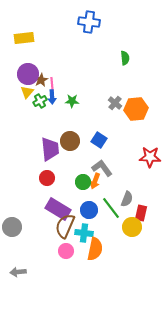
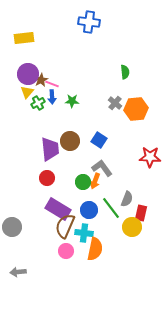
green semicircle: moved 14 px down
pink line: rotated 64 degrees counterclockwise
green cross: moved 2 px left, 2 px down
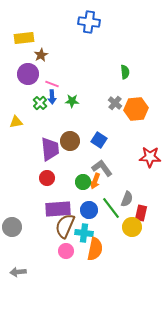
brown star: moved 25 px up
yellow triangle: moved 11 px left, 30 px down; rotated 40 degrees clockwise
green cross: moved 2 px right; rotated 16 degrees counterclockwise
purple rectangle: rotated 35 degrees counterclockwise
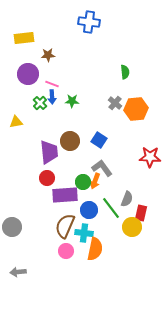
brown star: moved 7 px right; rotated 24 degrees clockwise
purple trapezoid: moved 1 px left, 3 px down
purple rectangle: moved 7 px right, 14 px up
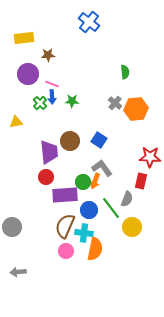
blue cross: rotated 30 degrees clockwise
red circle: moved 1 px left, 1 px up
red rectangle: moved 32 px up
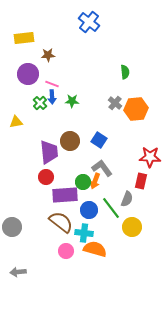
brown semicircle: moved 4 px left, 4 px up; rotated 105 degrees clockwise
orange semicircle: rotated 85 degrees counterclockwise
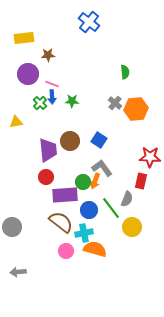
purple trapezoid: moved 1 px left, 2 px up
cyan cross: rotated 18 degrees counterclockwise
